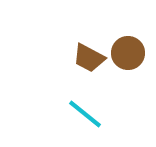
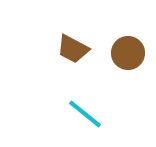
brown trapezoid: moved 16 px left, 9 px up
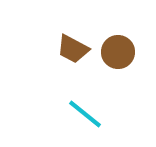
brown circle: moved 10 px left, 1 px up
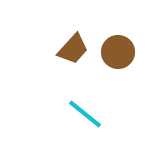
brown trapezoid: rotated 76 degrees counterclockwise
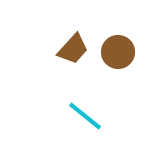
cyan line: moved 2 px down
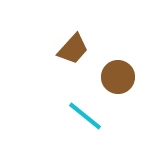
brown circle: moved 25 px down
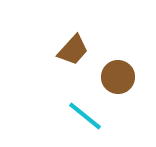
brown trapezoid: moved 1 px down
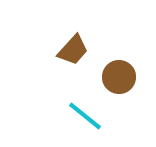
brown circle: moved 1 px right
